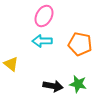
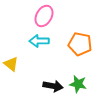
cyan arrow: moved 3 px left
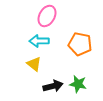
pink ellipse: moved 3 px right
yellow triangle: moved 23 px right
black arrow: rotated 24 degrees counterclockwise
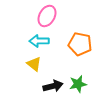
green star: rotated 24 degrees counterclockwise
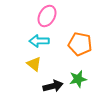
green star: moved 5 px up
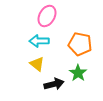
yellow triangle: moved 3 px right
green star: moved 6 px up; rotated 24 degrees counterclockwise
black arrow: moved 1 px right, 2 px up
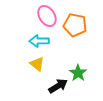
pink ellipse: rotated 60 degrees counterclockwise
orange pentagon: moved 5 px left, 19 px up
black arrow: moved 4 px right, 2 px down; rotated 18 degrees counterclockwise
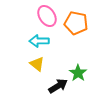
orange pentagon: moved 1 px right, 2 px up
